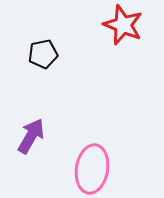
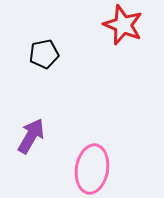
black pentagon: moved 1 px right
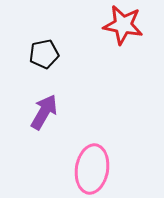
red star: rotated 12 degrees counterclockwise
purple arrow: moved 13 px right, 24 px up
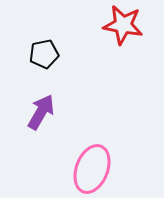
purple arrow: moved 3 px left
pink ellipse: rotated 12 degrees clockwise
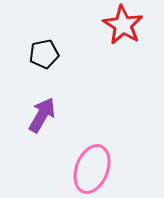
red star: rotated 21 degrees clockwise
purple arrow: moved 1 px right, 3 px down
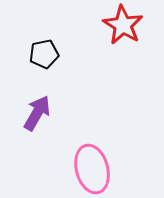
purple arrow: moved 5 px left, 2 px up
pink ellipse: rotated 36 degrees counterclockwise
